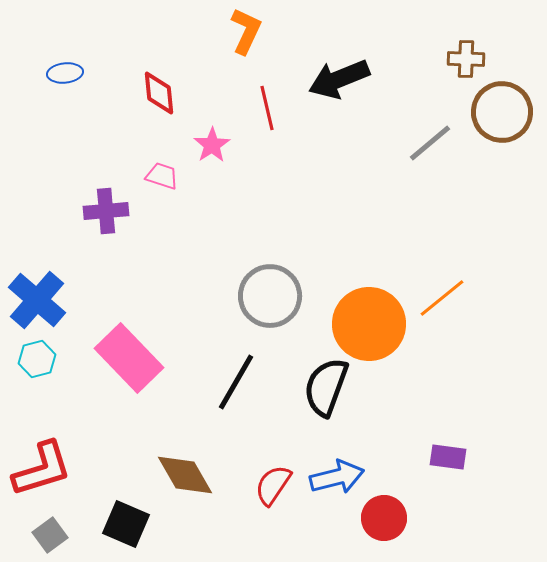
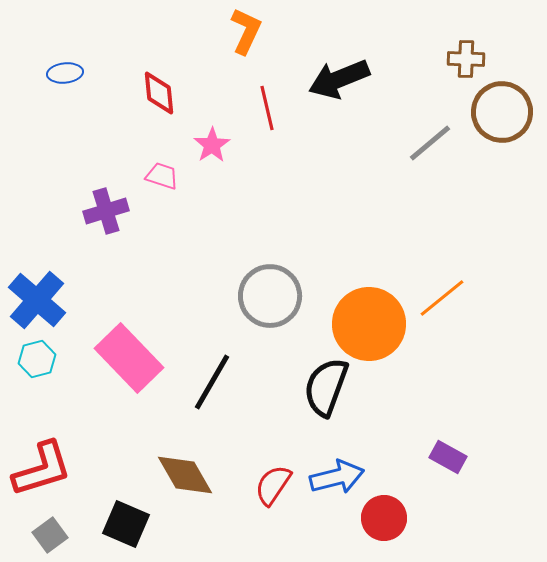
purple cross: rotated 12 degrees counterclockwise
black line: moved 24 px left
purple rectangle: rotated 21 degrees clockwise
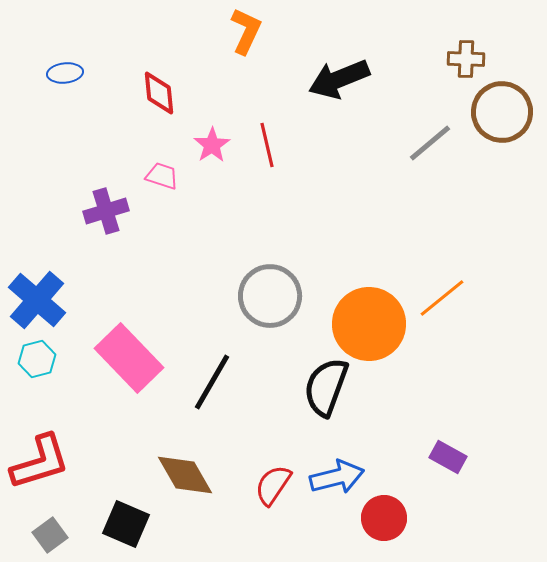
red line: moved 37 px down
red L-shape: moved 2 px left, 7 px up
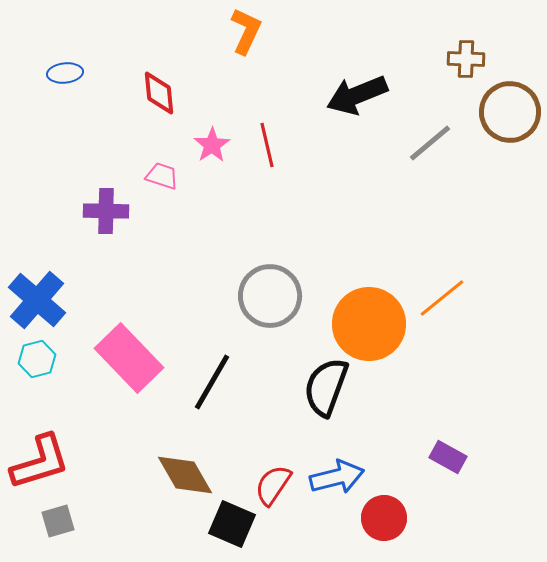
black arrow: moved 18 px right, 16 px down
brown circle: moved 8 px right
purple cross: rotated 18 degrees clockwise
black square: moved 106 px right
gray square: moved 8 px right, 14 px up; rotated 20 degrees clockwise
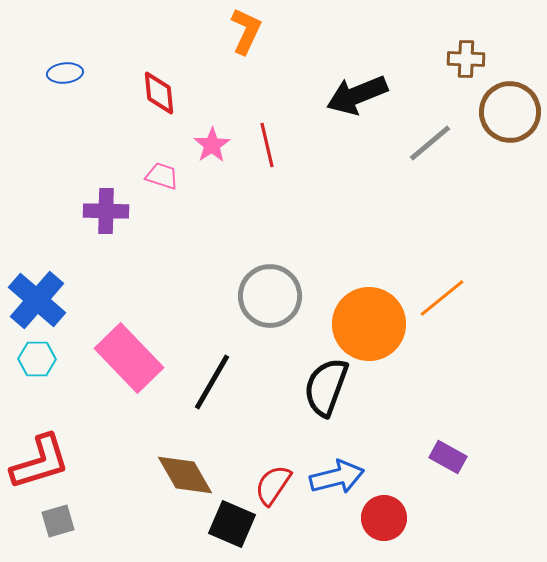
cyan hexagon: rotated 15 degrees clockwise
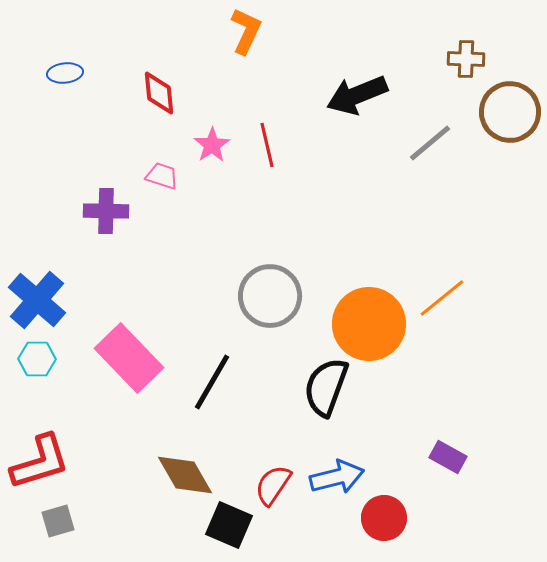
black square: moved 3 px left, 1 px down
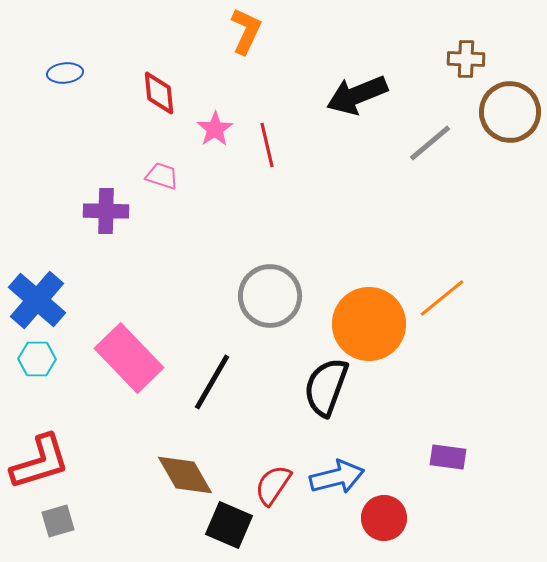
pink star: moved 3 px right, 16 px up
purple rectangle: rotated 21 degrees counterclockwise
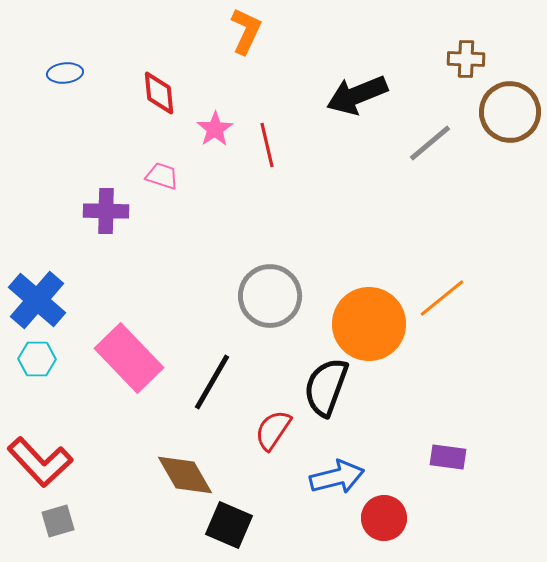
red L-shape: rotated 64 degrees clockwise
red semicircle: moved 55 px up
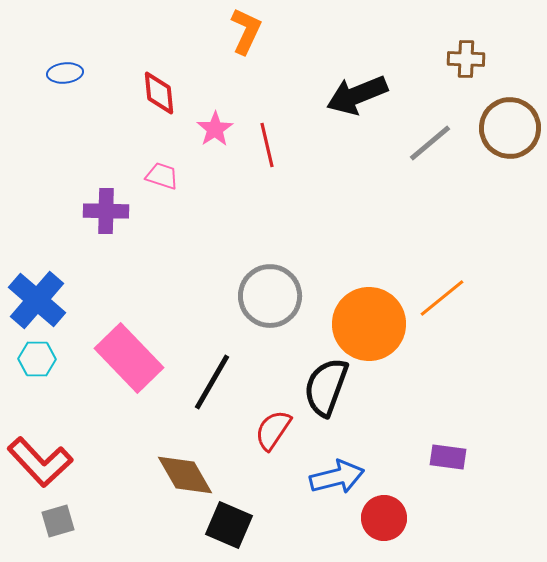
brown circle: moved 16 px down
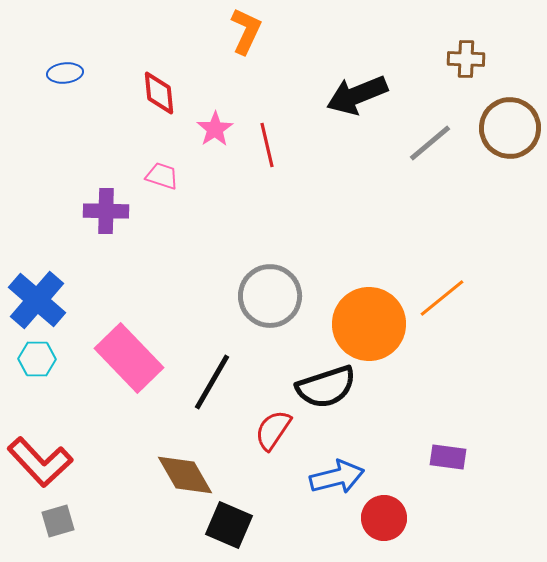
black semicircle: rotated 128 degrees counterclockwise
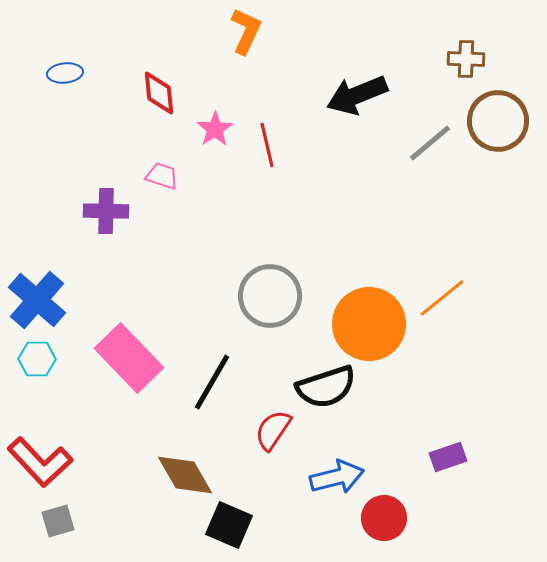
brown circle: moved 12 px left, 7 px up
purple rectangle: rotated 27 degrees counterclockwise
